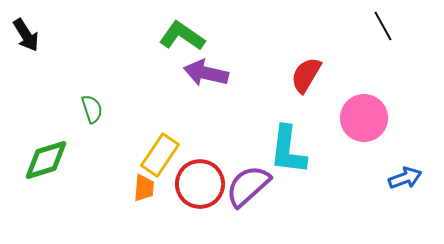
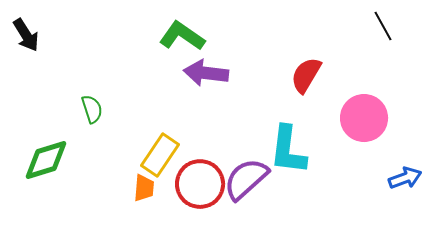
purple arrow: rotated 6 degrees counterclockwise
purple semicircle: moved 2 px left, 7 px up
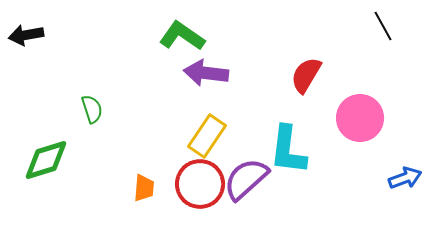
black arrow: rotated 112 degrees clockwise
pink circle: moved 4 px left
yellow rectangle: moved 47 px right, 19 px up
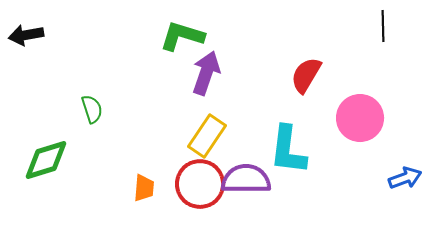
black line: rotated 28 degrees clockwise
green L-shape: rotated 18 degrees counterclockwise
purple arrow: rotated 102 degrees clockwise
purple semicircle: rotated 42 degrees clockwise
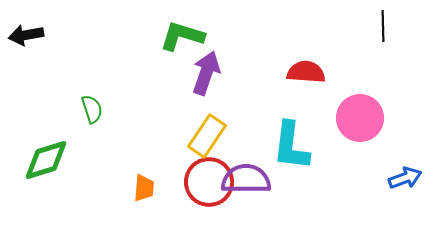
red semicircle: moved 3 px up; rotated 63 degrees clockwise
cyan L-shape: moved 3 px right, 4 px up
red circle: moved 9 px right, 2 px up
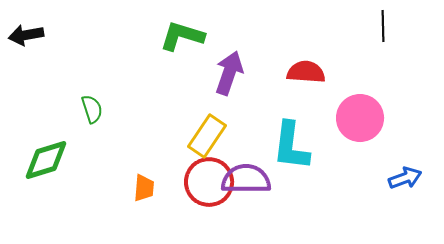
purple arrow: moved 23 px right
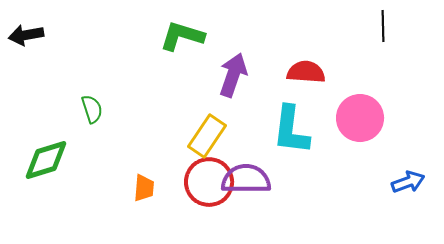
purple arrow: moved 4 px right, 2 px down
cyan L-shape: moved 16 px up
blue arrow: moved 3 px right, 4 px down
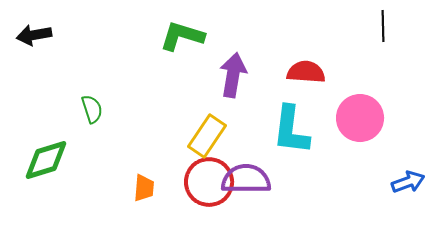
black arrow: moved 8 px right
purple arrow: rotated 9 degrees counterclockwise
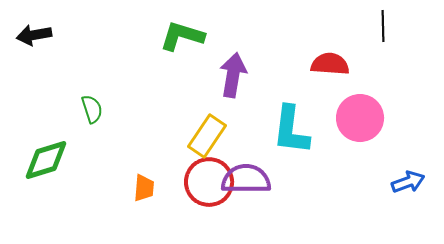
red semicircle: moved 24 px right, 8 px up
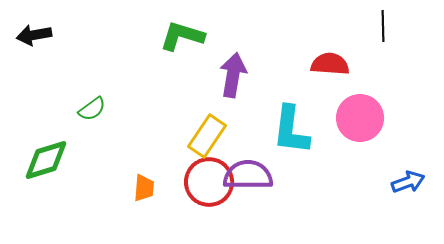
green semicircle: rotated 72 degrees clockwise
purple semicircle: moved 2 px right, 4 px up
